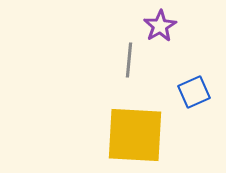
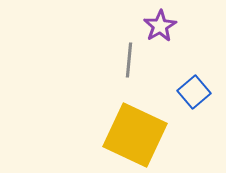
blue square: rotated 16 degrees counterclockwise
yellow square: rotated 22 degrees clockwise
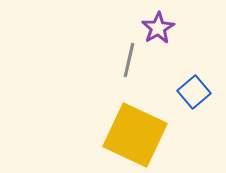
purple star: moved 2 px left, 2 px down
gray line: rotated 8 degrees clockwise
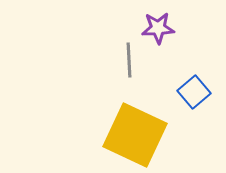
purple star: rotated 28 degrees clockwise
gray line: rotated 16 degrees counterclockwise
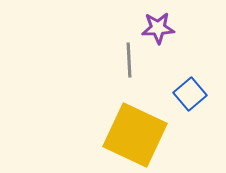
blue square: moved 4 px left, 2 px down
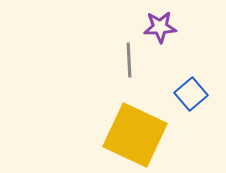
purple star: moved 2 px right, 1 px up
blue square: moved 1 px right
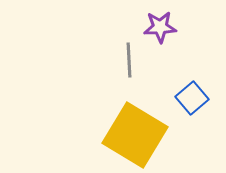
blue square: moved 1 px right, 4 px down
yellow square: rotated 6 degrees clockwise
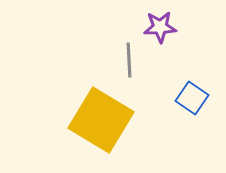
blue square: rotated 16 degrees counterclockwise
yellow square: moved 34 px left, 15 px up
